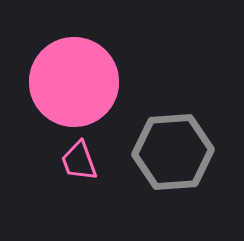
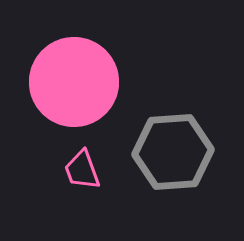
pink trapezoid: moved 3 px right, 9 px down
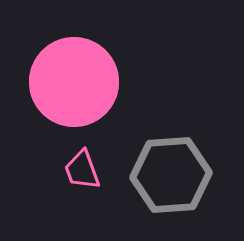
gray hexagon: moved 2 px left, 23 px down
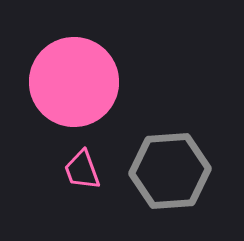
gray hexagon: moved 1 px left, 4 px up
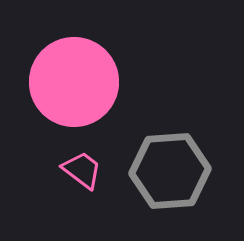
pink trapezoid: rotated 147 degrees clockwise
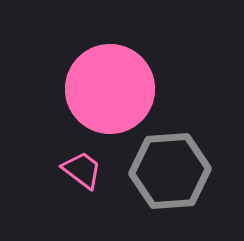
pink circle: moved 36 px right, 7 px down
